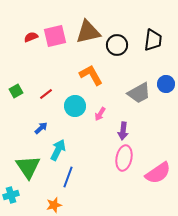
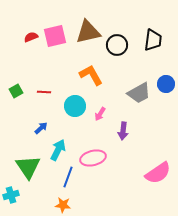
red line: moved 2 px left, 2 px up; rotated 40 degrees clockwise
pink ellipse: moved 31 px left; rotated 65 degrees clockwise
orange star: moved 9 px right; rotated 21 degrees clockwise
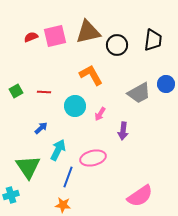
pink semicircle: moved 18 px left, 23 px down
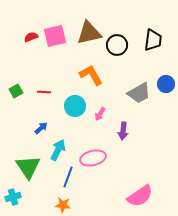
brown triangle: moved 1 px right, 1 px down
cyan cross: moved 2 px right, 2 px down
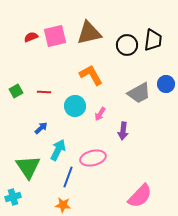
black circle: moved 10 px right
pink semicircle: rotated 12 degrees counterclockwise
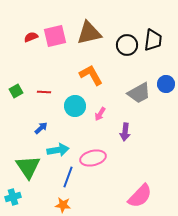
purple arrow: moved 2 px right, 1 px down
cyan arrow: rotated 55 degrees clockwise
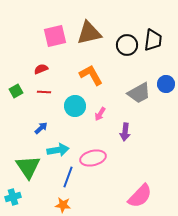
red semicircle: moved 10 px right, 32 px down
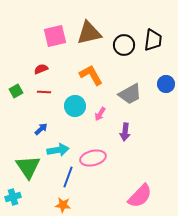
black circle: moved 3 px left
gray trapezoid: moved 9 px left, 1 px down
blue arrow: moved 1 px down
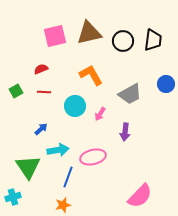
black circle: moved 1 px left, 4 px up
pink ellipse: moved 1 px up
orange star: rotated 21 degrees counterclockwise
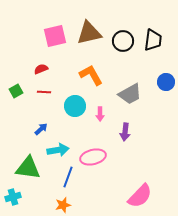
blue circle: moved 2 px up
pink arrow: rotated 32 degrees counterclockwise
green triangle: moved 1 px down; rotated 48 degrees counterclockwise
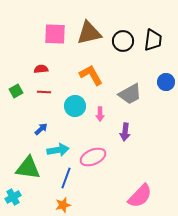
pink square: moved 2 px up; rotated 15 degrees clockwise
red semicircle: rotated 16 degrees clockwise
pink ellipse: rotated 10 degrees counterclockwise
blue line: moved 2 px left, 1 px down
cyan cross: rotated 14 degrees counterclockwise
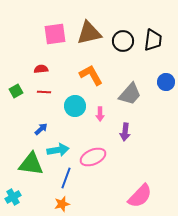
pink square: rotated 10 degrees counterclockwise
gray trapezoid: rotated 20 degrees counterclockwise
green triangle: moved 3 px right, 4 px up
orange star: moved 1 px left, 1 px up
